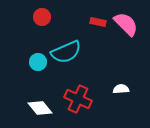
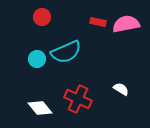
pink semicircle: rotated 56 degrees counterclockwise
cyan circle: moved 1 px left, 3 px up
white semicircle: rotated 35 degrees clockwise
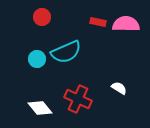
pink semicircle: rotated 12 degrees clockwise
white semicircle: moved 2 px left, 1 px up
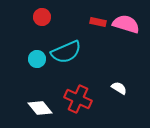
pink semicircle: rotated 16 degrees clockwise
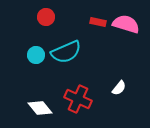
red circle: moved 4 px right
cyan circle: moved 1 px left, 4 px up
white semicircle: rotated 98 degrees clockwise
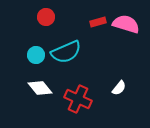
red rectangle: rotated 28 degrees counterclockwise
white diamond: moved 20 px up
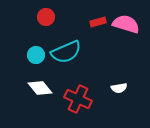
white semicircle: rotated 42 degrees clockwise
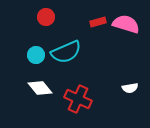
white semicircle: moved 11 px right
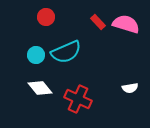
red rectangle: rotated 63 degrees clockwise
